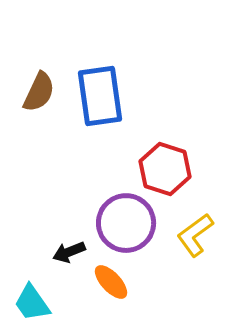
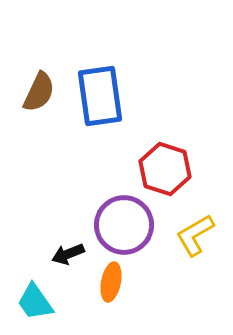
purple circle: moved 2 px left, 2 px down
yellow L-shape: rotated 6 degrees clockwise
black arrow: moved 1 px left, 2 px down
orange ellipse: rotated 54 degrees clockwise
cyan trapezoid: moved 3 px right, 1 px up
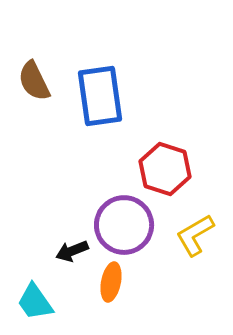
brown semicircle: moved 5 px left, 11 px up; rotated 129 degrees clockwise
black arrow: moved 4 px right, 3 px up
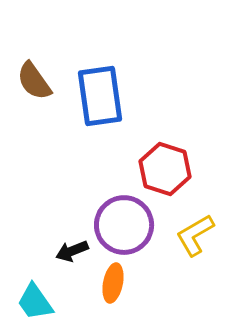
brown semicircle: rotated 9 degrees counterclockwise
orange ellipse: moved 2 px right, 1 px down
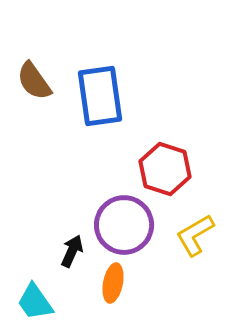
black arrow: rotated 136 degrees clockwise
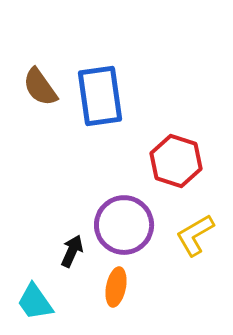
brown semicircle: moved 6 px right, 6 px down
red hexagon: moved 11 px right, 8 px up
orange ellipse: moved 3 px right, 4 px down
